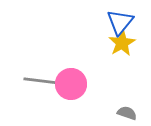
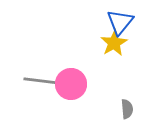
yellow star: moved 8 px left
gray semicircle: moved 4 px up; rotated 66 degrees clockwise
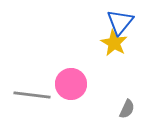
yellow star: rotated 12 degrees counterclockwise
gray line: moved 10 px left, 14 px down
gray semicircle: rotated 30 degrees clockwise
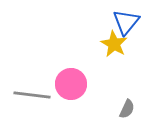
blue triangle: moved 6 px right
yellow star: moved 1 px down
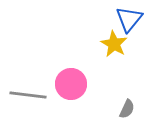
blue triangle: moved 3 px right, 3 px up
gray line: moved 4 px left
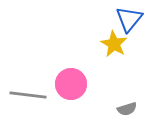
gray semicircle: rotated 48 degrees clockwise
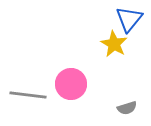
gray semicircle: moved 1 px up
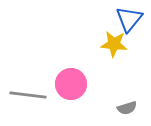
yellow star: rotated 24 degrees counterclockwise
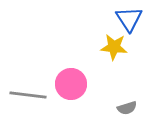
blue triangle: rotated 12 degrees counterclockwise
yellow star: moved 3 px down
